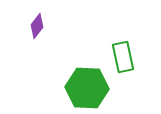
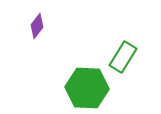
green rectangle: rotated 44 degrees clockwise
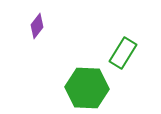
green rectangle: moved 4 px up
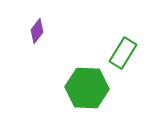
purple diamond: moved 5 px down
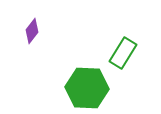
purple diamond: moved 5 px left
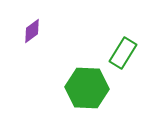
purple diamond: rotated 15 degrees clockwise
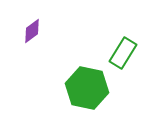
green hexagon: rotated 9 degrees clockwise
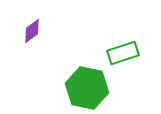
green rectangle: rotated 40 degrees clockwise
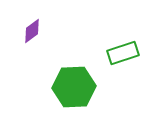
green hexagon: moved 13 px left, 1 px up; rotated 15 degrees counterclockwise
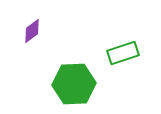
green hexagon: moved 3 px up
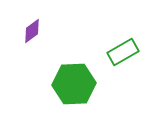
green rectangle: moved 1 px up; rotated 12 degrees counterclockwise
